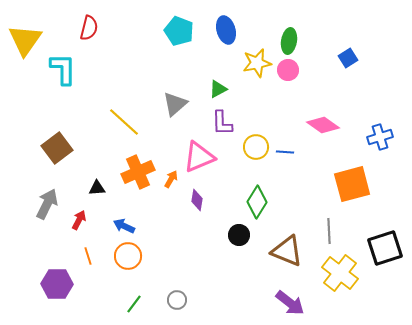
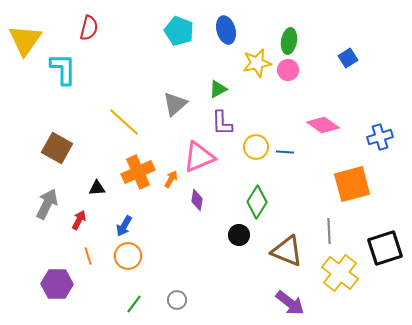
brown square: rotated 24 degrees counterclockwise
blue arrow: rotated 85 degrees counterclockwise
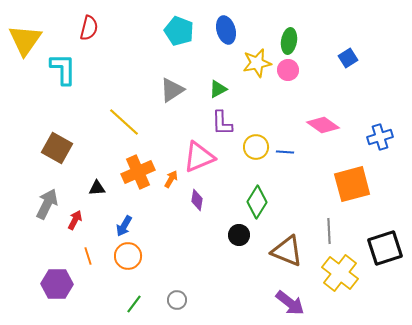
gray triangle: moved 3 px left, 14 px up; rotated 8 degrees clockwise
red arrow: moved 4 px left
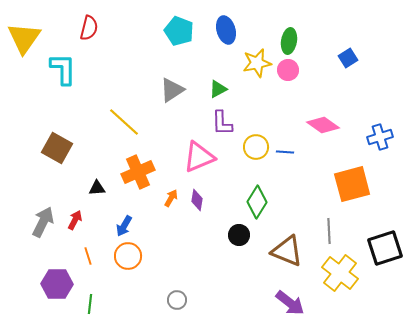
yellow triangle: moved 1 px left, 2 px up
orange arrow: moved 19 px down
gray arrow: moved 4 px left, 18 px down
green line: moved 44 px left; rotated 30 degrees counterclockwise
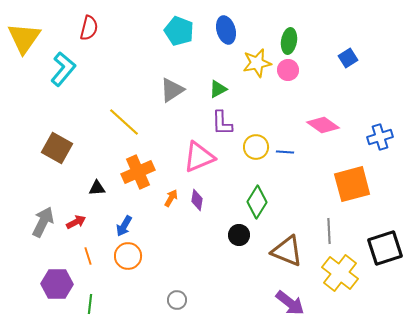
cyan L-shape: rotated 40 degrees clockwise
red arrow: moved 1 px right, 2 px down; rotated 36 degrees clockwise
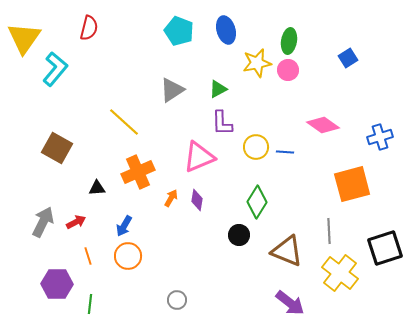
cyan L-shape: moved 8 px left
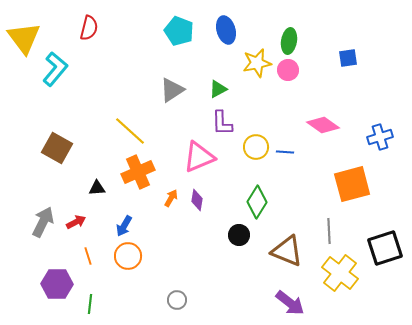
yellow triangle: rotated 12 degrees counterclockwise
blue square: rotated 24 degrees clockwise
yellow line: moved 6 px right, 9 px down
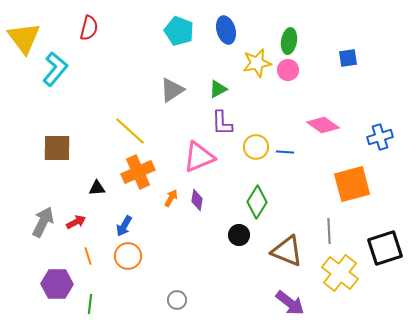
brown square: rotated 28 degrees counterclockwise
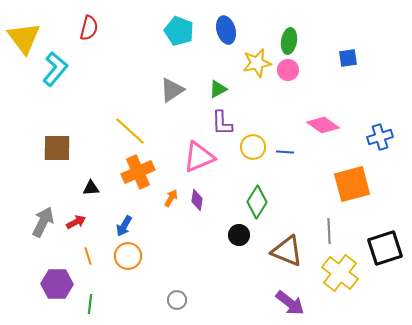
yellow circle: moved 3 px left
black triangle: moved 6 px left
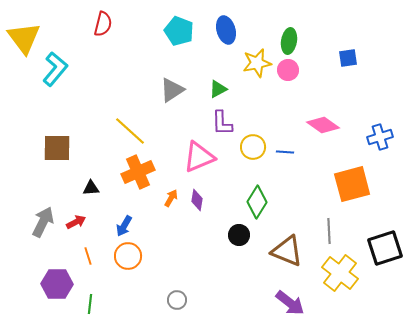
red semicircle: moved 14 px right, 4 px up
